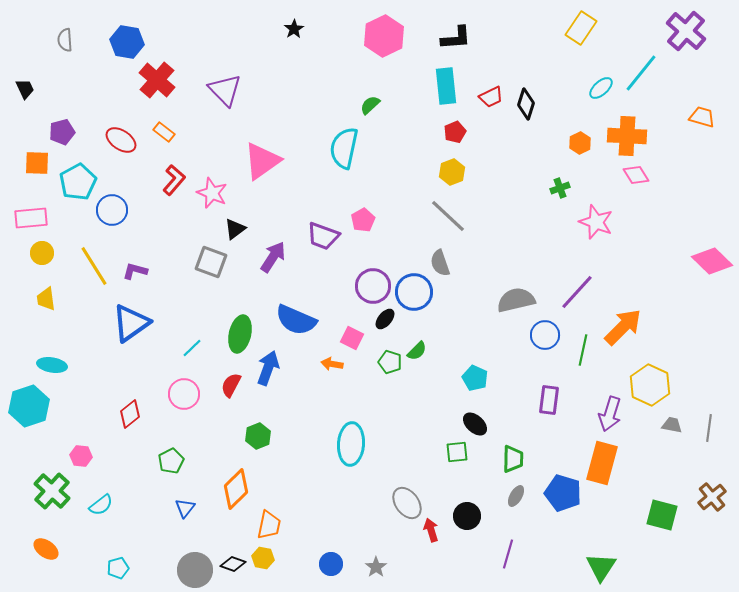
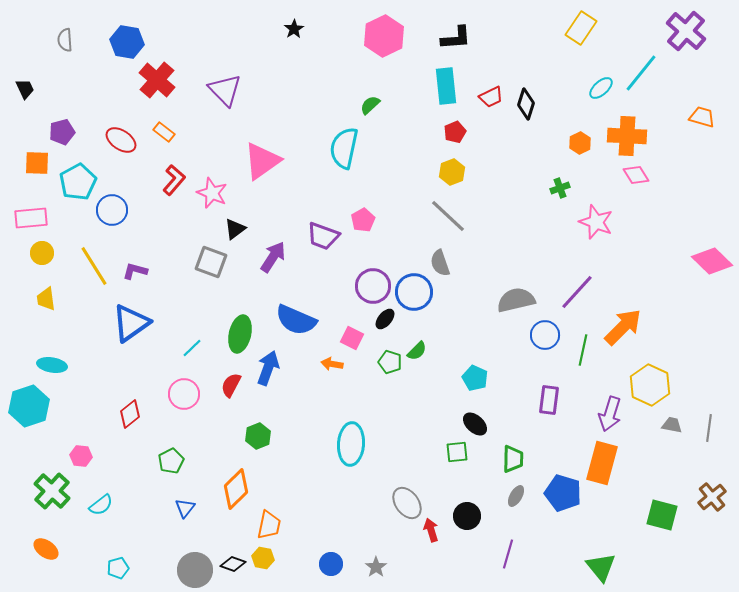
green triangle at (601, 567): rotated 12 degrees counterclockwise
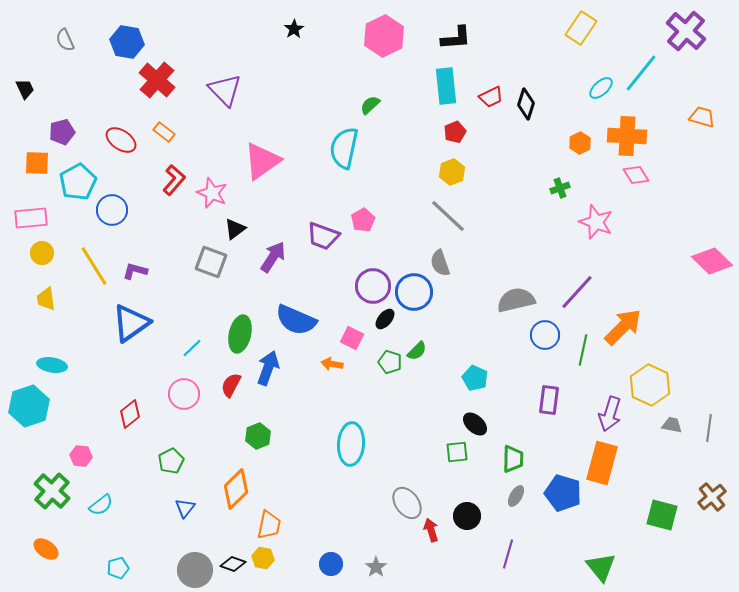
gray semicircle at (65, 40): rotated 20 degrees counterclockwise
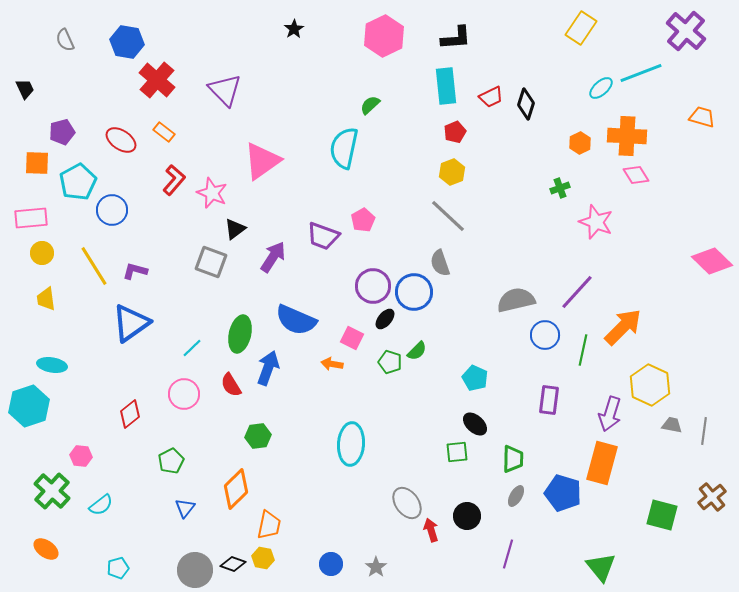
cyan line at (641, 73): rotated 30 degrees clockwise
red semicircle at (231, 385): rotated 60 degrees counterclockwise
gray line at (709, 428): moved 5 px left, 3 px down
green hexagon at (258, 436): rotated 15 degrees clockwise
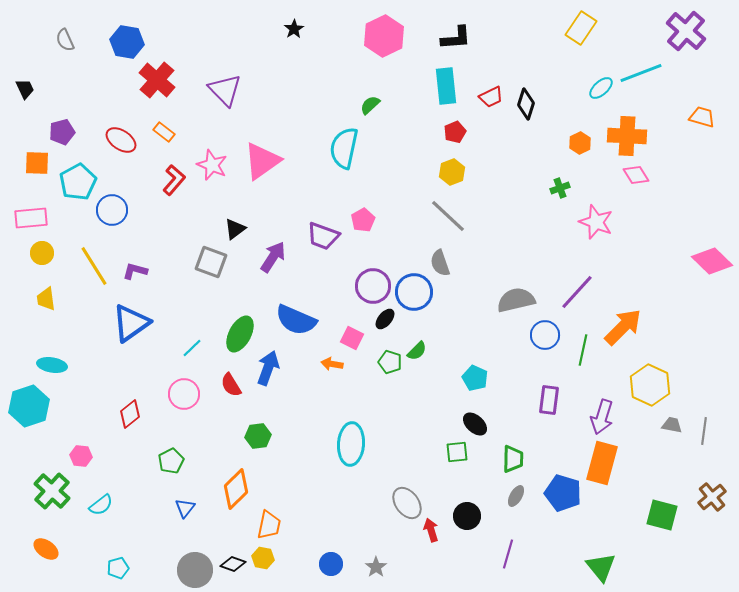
pink star at (212, 193): moved 28 px up
green ellipse at (240, 334): rotated 15 degrees clockwise
purple arrow at (610, 414): moved 8 px left, 3 px down
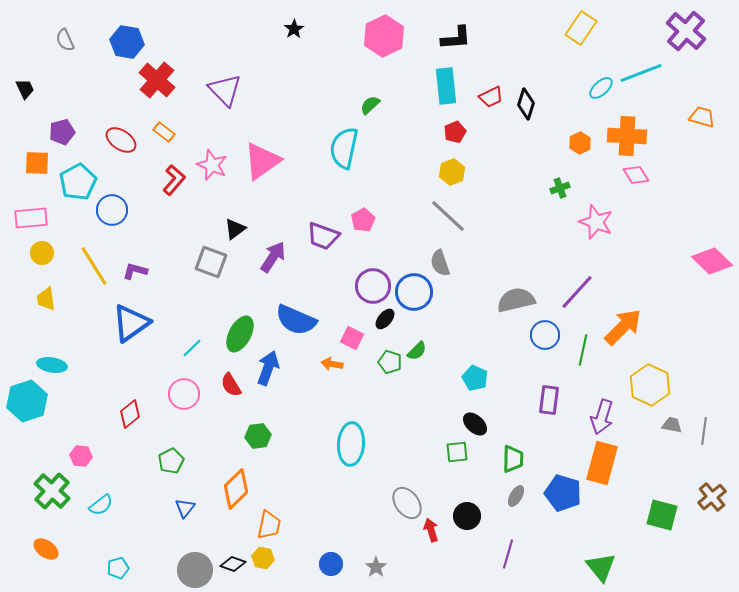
cyan hexagon at (29, 406): moved 2 px left, 5 px up
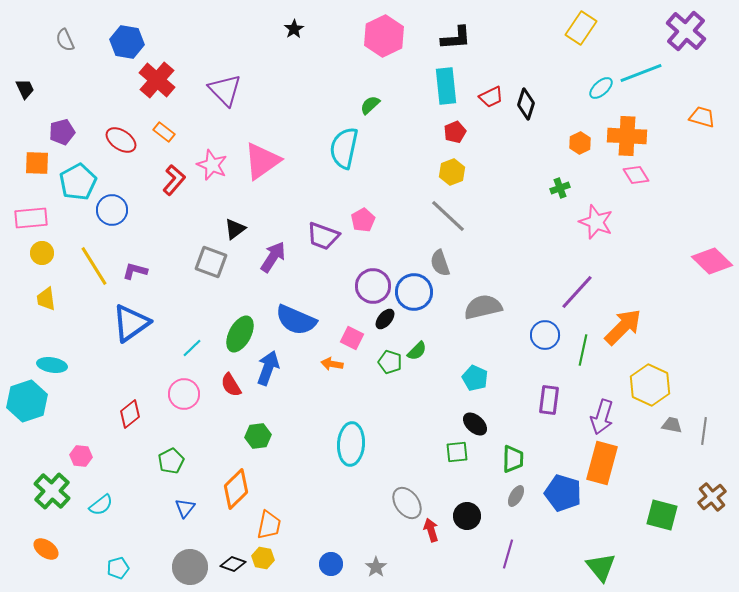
gray semicircle at (516, 300): moved 33 px left, 7 px down
gray circle at (195, 570): moved 5 px left, 3 px up
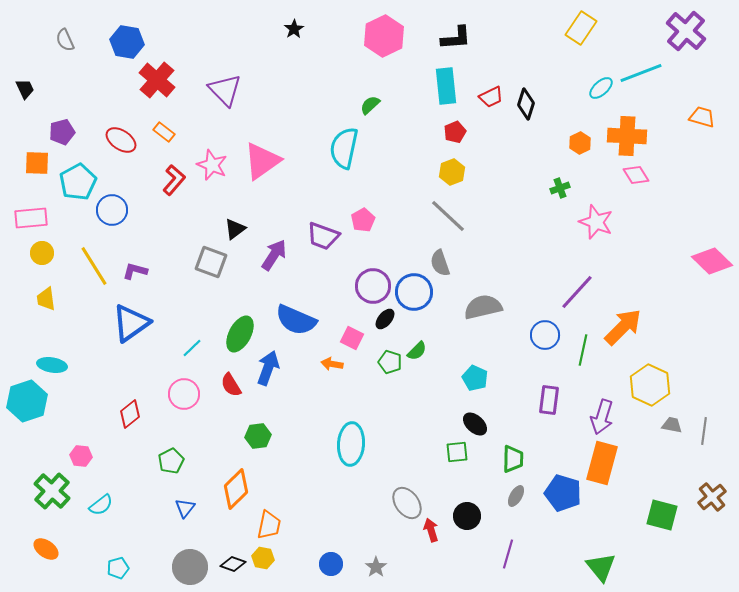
purple arrow at (273, 257): moved 1 px right, 2 px up
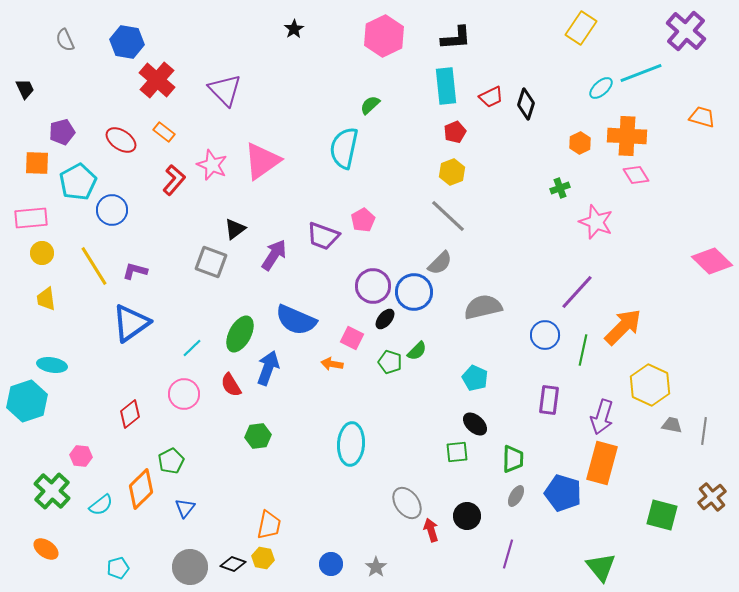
gray semicircle at (440, 263): rotated 116 degrees counterclockwise
orange diamond at (236, 489): moved 95 px left
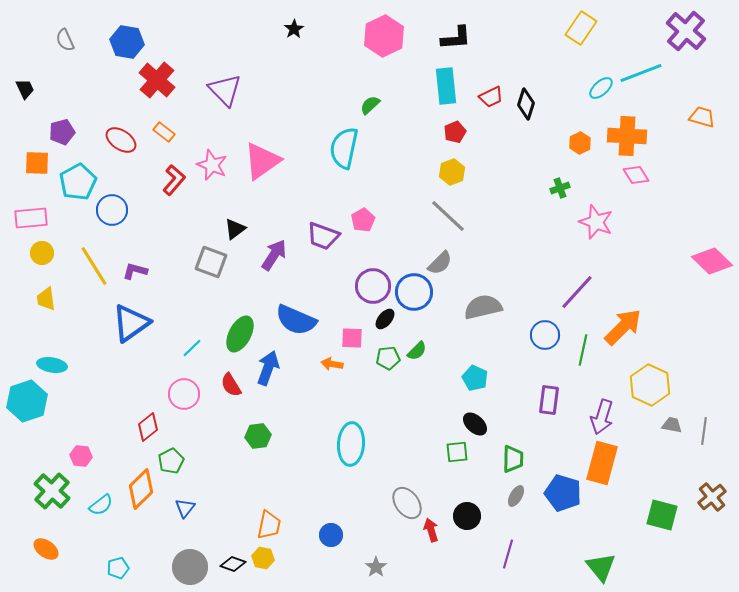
pink square at (352, 338): rotated 25 degrees counterclockwise
green pentagon at (390, 362): moved 2 px left, 4 px up; rotated 25 degrees counterclockwise
red diamond at (130, 414): moved 18 px right, 13 px down
blue circle at (331, 564): moved 29 px up
